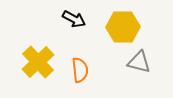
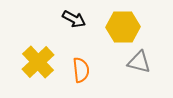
orange semicircle: moved 1 px right
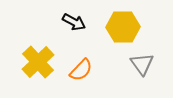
black arrow: moved 3 px down
gray triangle: moved 3 px right, 2 px down; rotated 40 degrees clockwise
orange semicircle: rotated 50 degrees clockwise
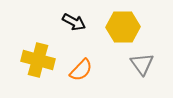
yellow cross: moved 2 px up; rotated 32 degrees counterclockwise
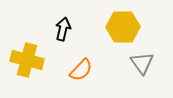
black arrow: moved 11 px left, 7 px down; rotated 105 degrees counterclockwise
yellow cross: moved 11 px left
gray triangle: moved 1 px up
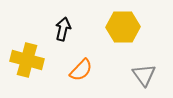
gray triangle: moved 2 px right, 12 px down
